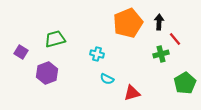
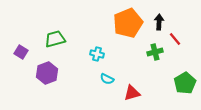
green cross: moved 6 px left, 2 px up
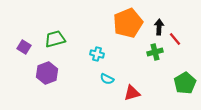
black arrow: moved 5 px down
purple square: moved 3 px right, 5 px up
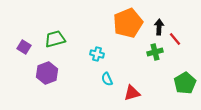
cyan semicircle: rotated 40 degrees clockwise
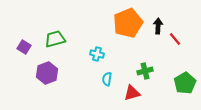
black arrow: moved 1 px left, 1 px up
green cross: moved 10 px left, 19 px down
cyan semicircle: rotated 32 degrees clockwise
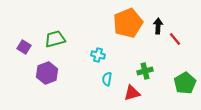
cyan cross: moved 1 px right, 1 px down
